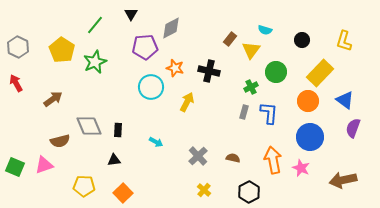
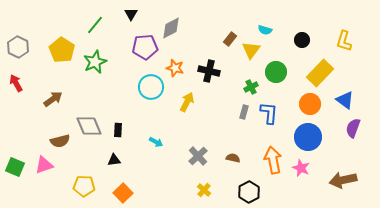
orange circle at (308, 101): moved 2 px right, 3 px down
blue circle at (310, 137): moved 2 px left
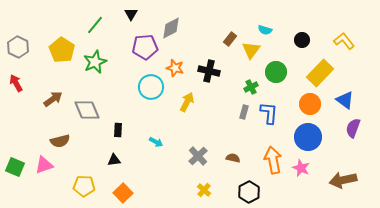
yellow L-shape at (344, 41): rotated 125 degrees clockwise
gray diamond at (89, 126): moved 2 px left, 16 px up
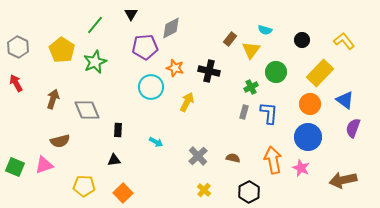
brown arrow at (53, 99): rotated 36 degrees counterclockwise
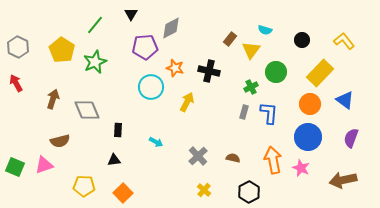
purple semicircle at (353, 128): moved 2 px left, 10 px down
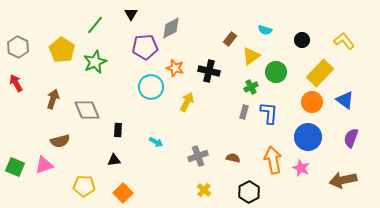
yellow triangle at (251, 50): moved 6 px down; rotated 18 degrees clockwise
orange circle at (310, 104): moved 2 px right, 2 px up
gray cross at (198, 156): rotated 24 degrees clockwise
